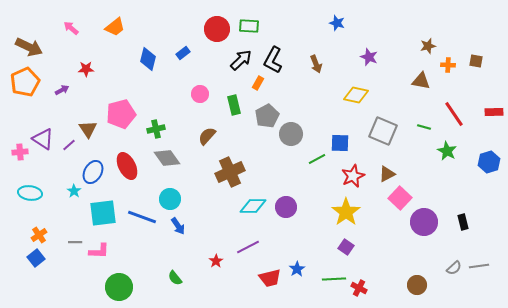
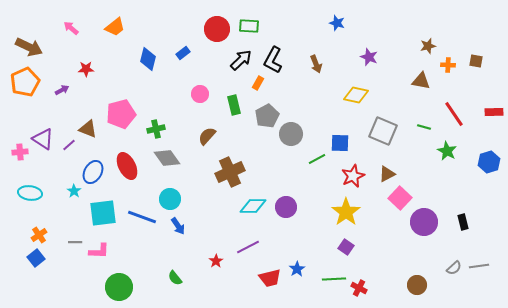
brown triangle at (88, 129): rotated 36 degrees counterclockwise
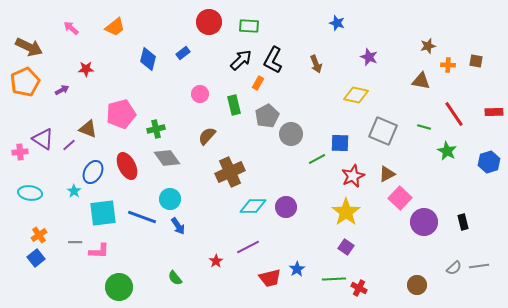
red circle at (217, 29): moved 8 px left, 7 px up
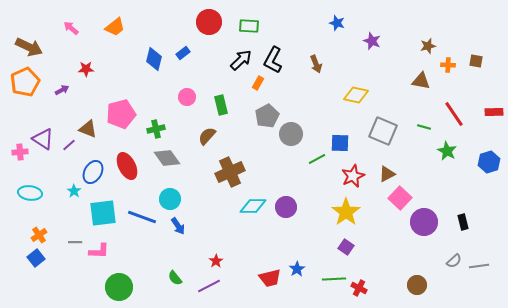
purple star at (369, 57): moved 3 px right, 16 px up
blue diamond at (148, 59): moved 6 px right
pink circle at (200, 94): moved 13 px left, 3 px down
green rectangle at (234, 105): moved 13 px left
purple line at (248, 247): moved 39 px left, 39 px down
gray semicircle at (454, 268): moved 7 px up
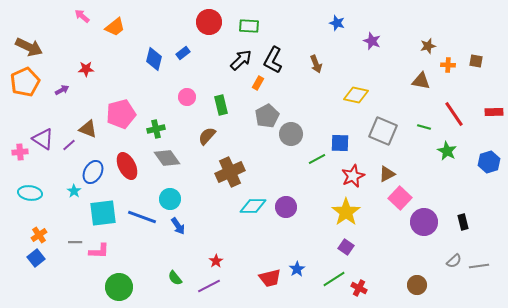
pink arrow at (71, 28): moved 11 px right, 12 px up
green line at (334, 279): rotated 30 degrees counterclockwise
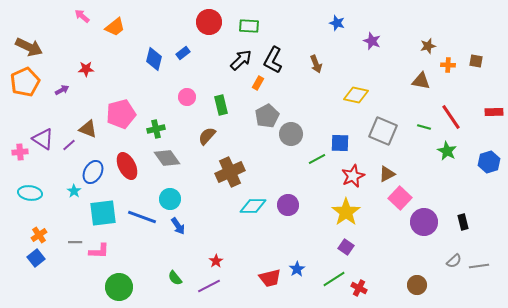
red line at (454, 114): moved 3 px left, 3 px down
purple circle at (286, 207): moved 2 px right, 2 px up
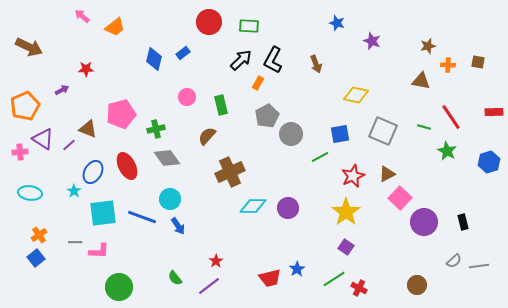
brown square at (476, 61): moved 2 px right, 1 px down
orange pentagon at (25, 82): moved 24 px down
blue square at (340, 143): moved 9 px up; rotated 12 degrees counterclockwise
green line at (317, 159): moved 3 px right, 2 px up
purple circle at (288, 205): moved 3 px down
purple line at (209, 286): rotated 10 degrees counterclockwise
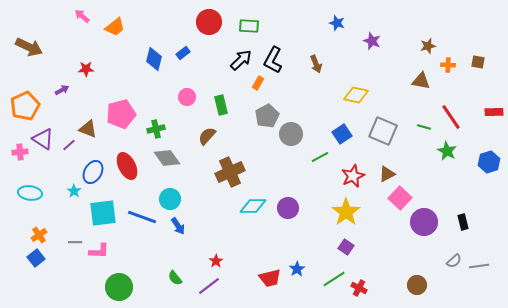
blue square at (340, 134): moved 2 px right; rotated 24 degrees counterclockwise
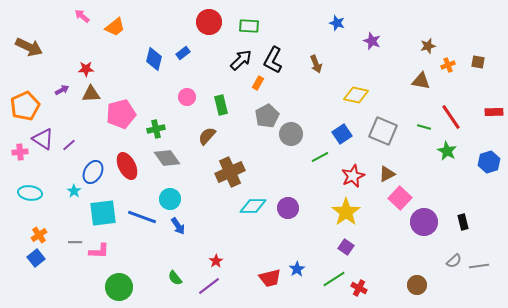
orange cross at (448, 65): rotated 24 degrees counterclockwise
brown triangle at (88, 129): moved 3 px right, 35 px up; rotated 24 degrees counterclockwise
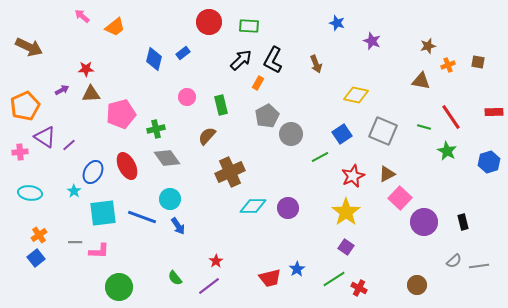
purple triangle at (43, 139): moved 2 px right, 2 px up
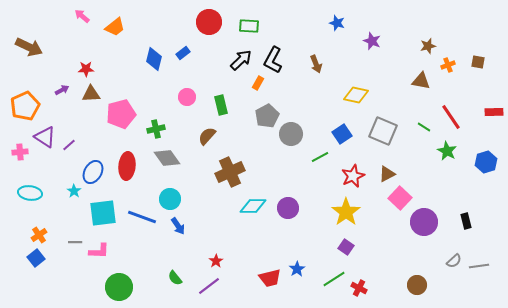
green line at (424, 127): rotated 16 degrees clockwise
blue hexagon at (489, 162): moved 3 px left
red ellipse at (127, 166): rotated 32 degrees clockwise
black rectangle at (463, 222): moved 3 px right, 1 px up
